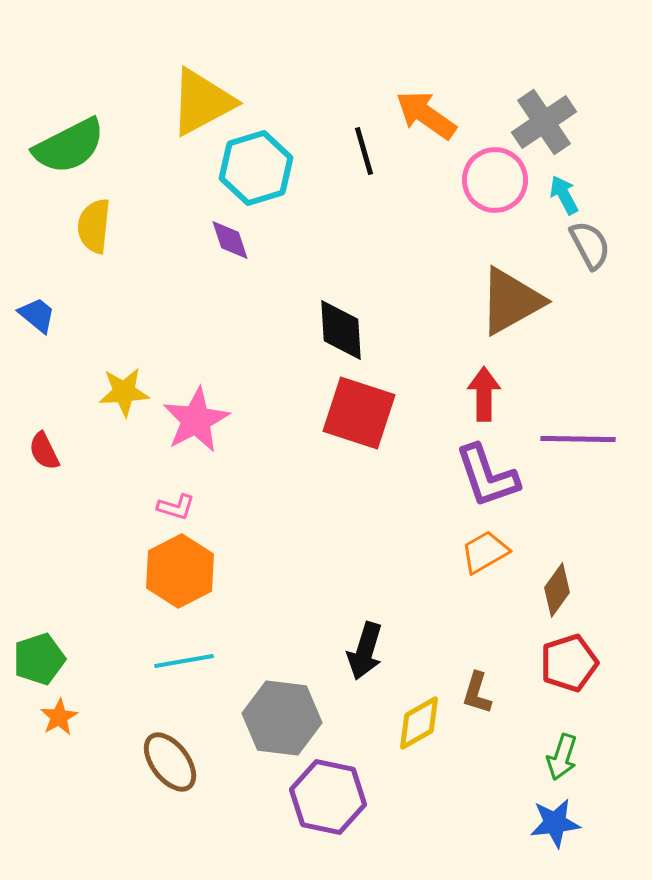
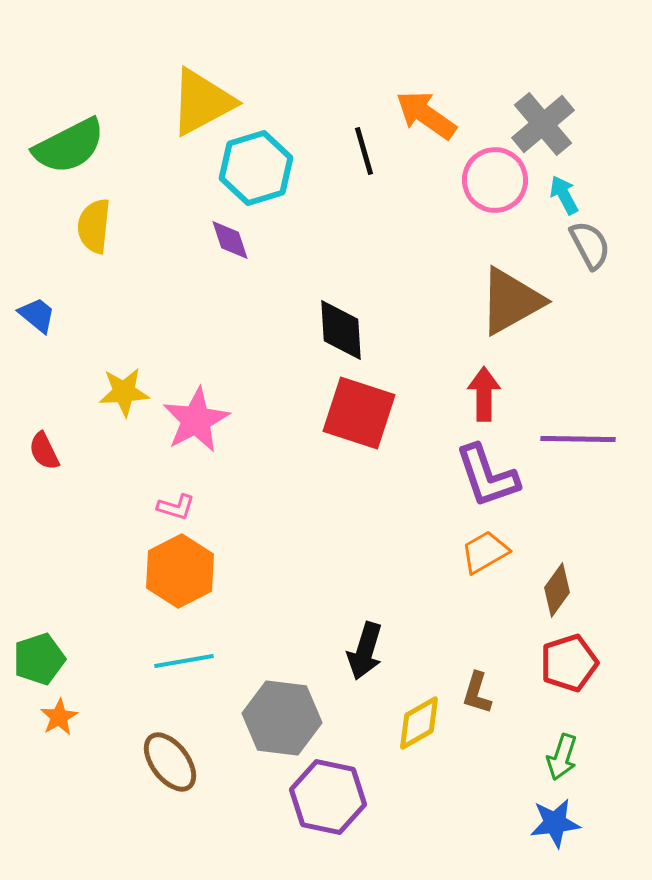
gray cross: moved 1 px left, 2 px down; rotated 6 degrees counterclockwise
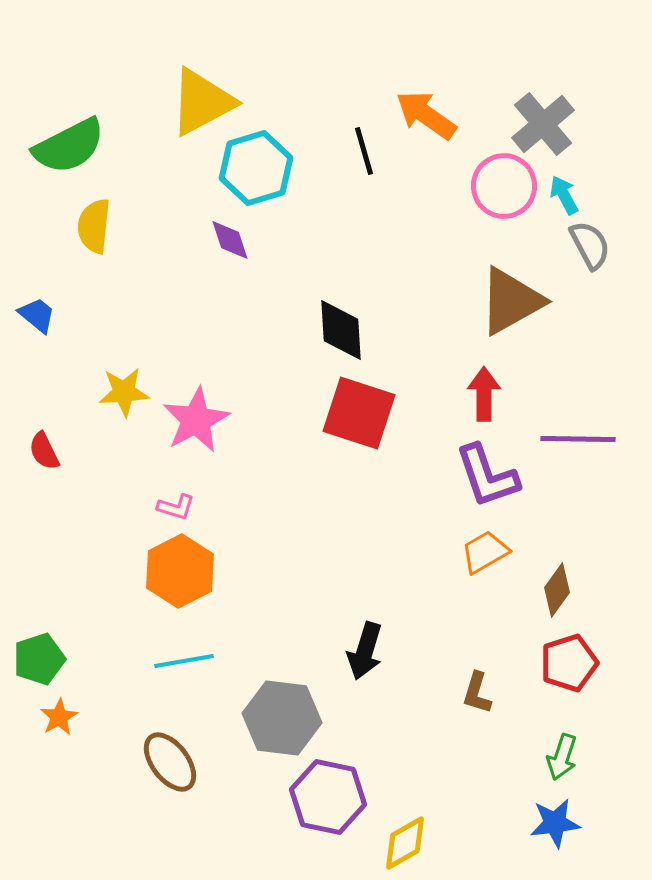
pink circle: moved 9 px right, 6 px down
yellow diamond: moved 14 px left, 120 px down
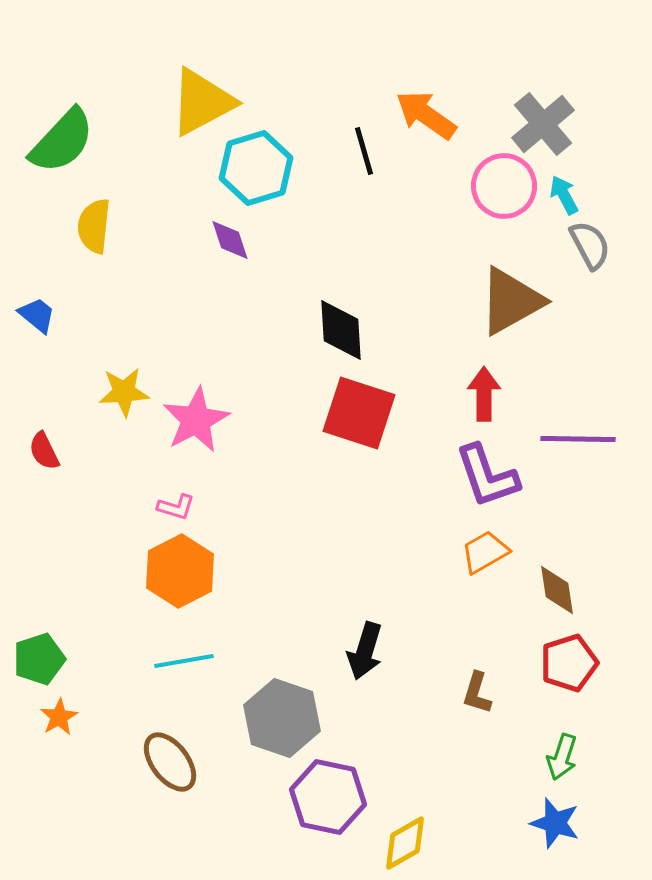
green semicircle: moved 7 px left, 5 px up; rotated 20 degrees counterclockwise
brown diamond: rotated 44 degrees counterclockwise
gray hexagon: rotated 12 degrees clockwise
blue star: rotated 24 degrees clockwise
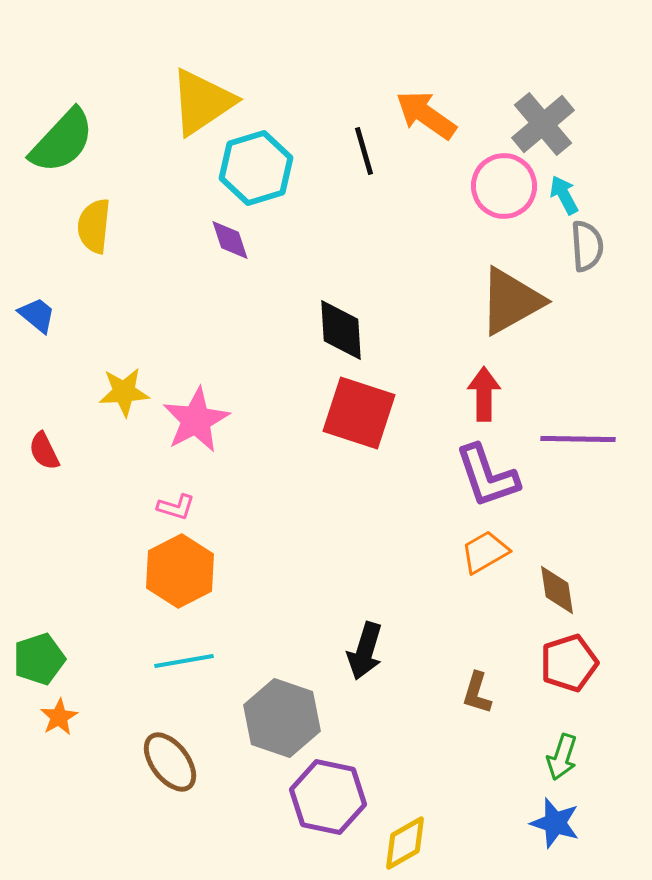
yellow triangle: rotated 6 degrees counterclockwise
gray semicircle: moved 3 px left, 1 px down; rotated 24 degrees clockwise
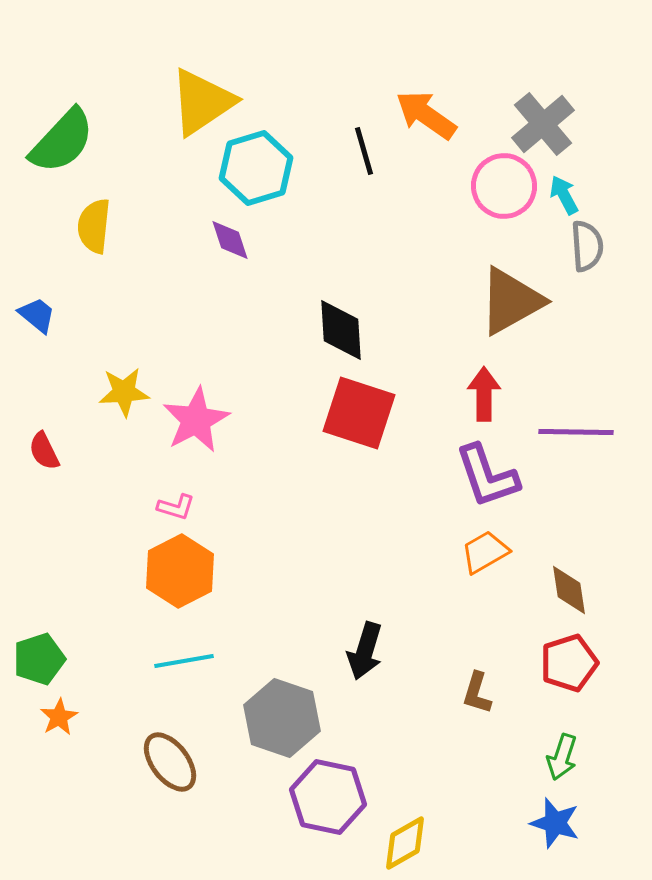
purple line: moved 2 px left, 7 px up
brown diamond: moved 12 px right
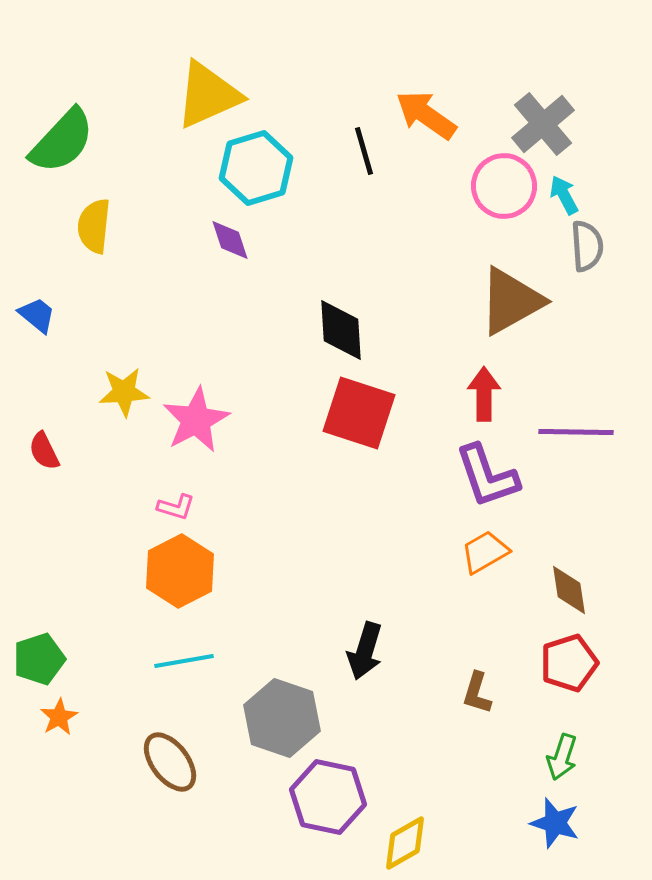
yellow triangle: moved 6 px right, 7 px up; rotated 10 degrees clockwise
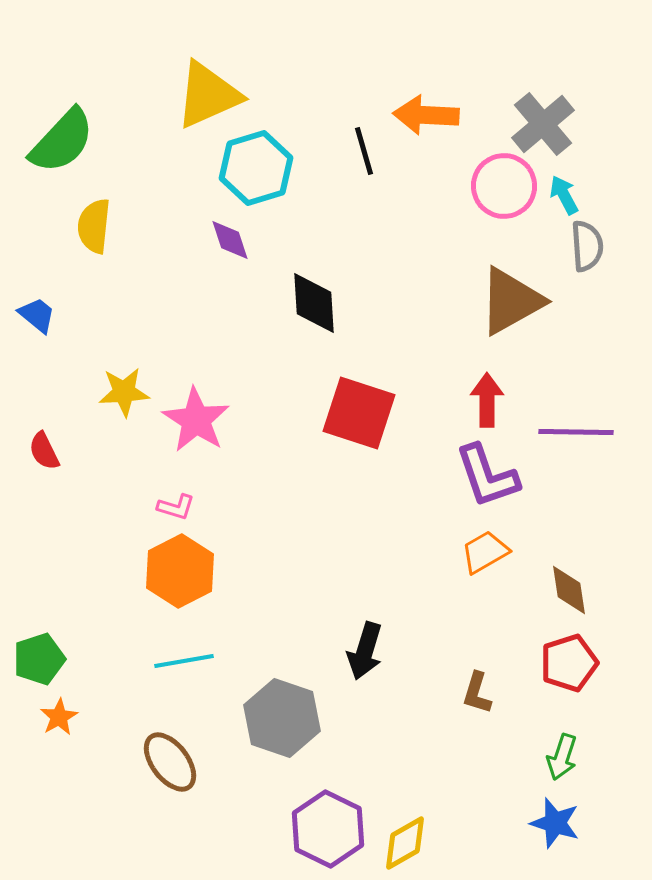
orange arrow: rotated 32 degrees counterclockwise
black diamond: moved 27 px left, 27 px up
red arrow: moved 3 px right, 6 px down
pink star: rotated 12 degrees counterclockwise
purple hexagon: moved 32 px down; rotated 14 degrees clockwise
